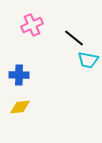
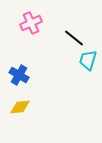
pink cross: moved 1 px left, 2 px up
cyan trapezoid: rotated 95 degrees clockwise
blue cross: rotated 30 degrees clockwise
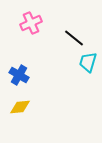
cyan trapezoid: moved 2 px down
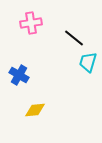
pink cross: rotated 15 degrees clockwise
yellow diamond: moved 15 px right, 3 px down
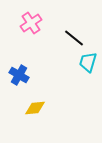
pink cross: rotated 25 degrees counterclockwise
yellow diamond: moved 2 px up
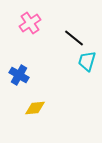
pink cross: moved 1 px left
cyan trapezoid: moved 1 px left, 1 px up
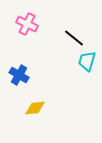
pink cross: moved 3 px left, 1 px down; rotated 30 degrees counterclockwise
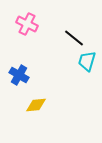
yellow diamond: moved 1 px right, 3 px up
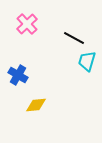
pink cross: rotated 20 degrees clockwise
black line: rotated 10 degrees counterclockwise
blue cross: moved 1 px left
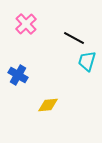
pink cross: moved 1 px left
yellow diamond: moved 12 px right
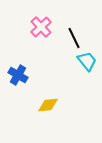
pink cross: moved 15 px right, 3 px down
black line: rotated 35 degrees clockwise
cyan trapezoid: rotated 125 degrees clockwise
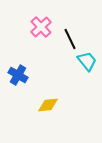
black line: moved 4 px left, 1 px down
